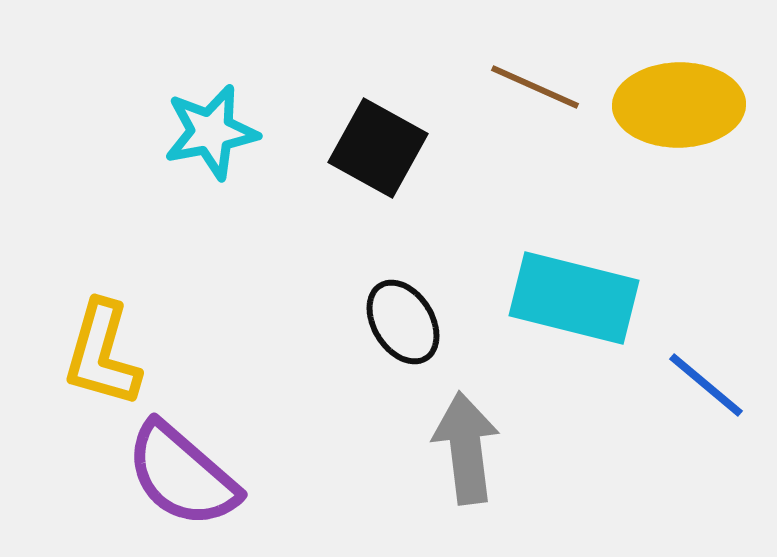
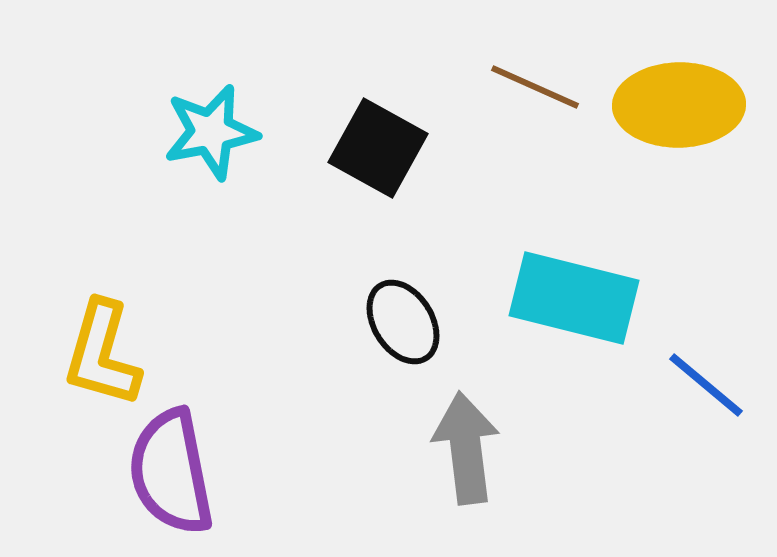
purple semicircle: moved 11 px left, 3 px up; rotated 38 degrees clockwise
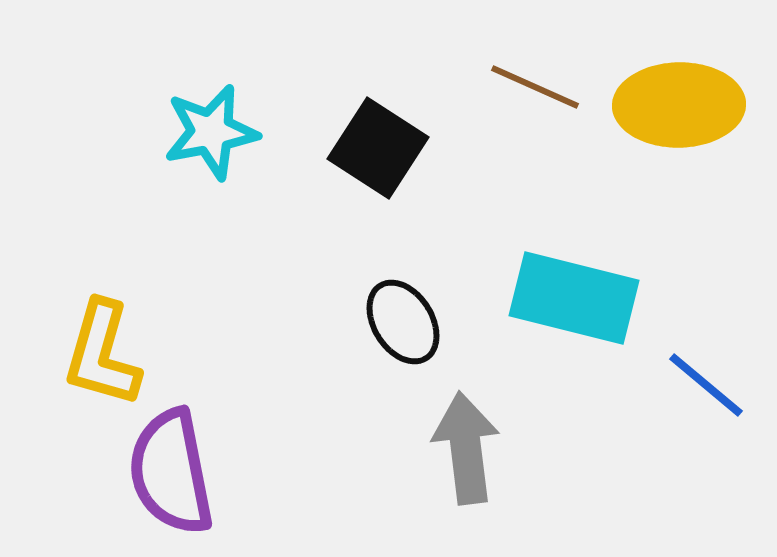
black square: rotated 4 degrees clockwise
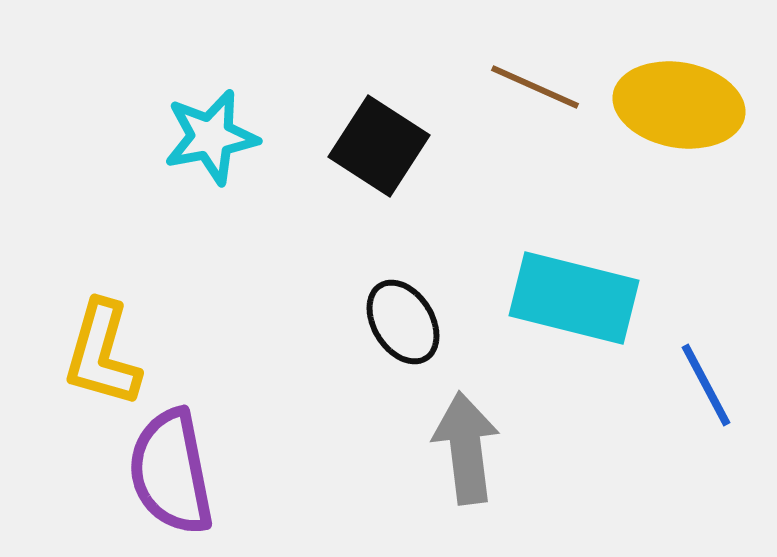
yellow ellipse: rotated 11 degrees clockwise
cyan star: moved 5 px down
black square: moved 1 px right, 2 px up
blue line: rotated 22 degrees clockwise
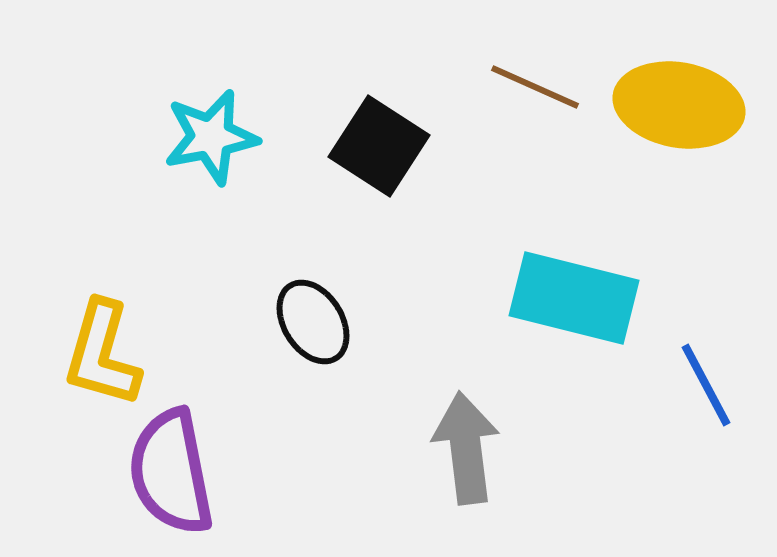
black ellipse: moved 90 px left
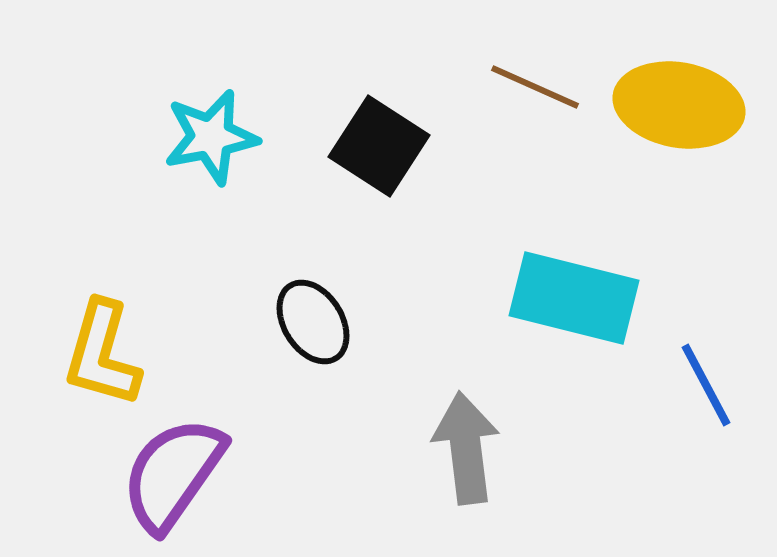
purple semicircle: moved 2 px right, 2 px down; rotated 46 degrees clockwise
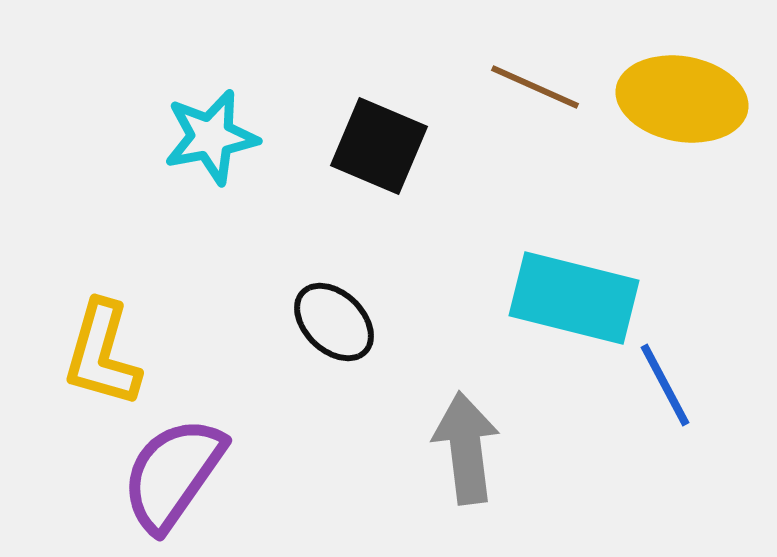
yellow ellipse: moved 3 px right, 6 px up
black square: rotated 10 degrees counterclockwise
black ellipse: moved 21 px right; rotated 14 degrees counterclockwise
blue line: moved 41 px left
